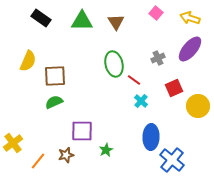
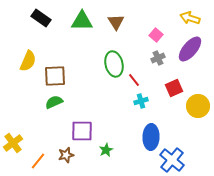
pink square: moved 22 px down
red line: rotated 16 degrees clockwise
cyan cross: rotated 32 degrees clockwise
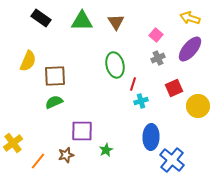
green ellipse: moved 1 px right, 1 px down
red line: moved 1 px left, 4 px down; rotated 56 degrees clockwise
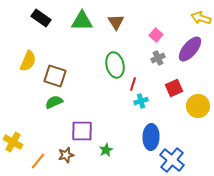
yellow arrow: moved 11 px right
brown square: rotated 20 degrees clockwise
yellow cross: moved 1 px up; rotated 24 degrees counterclockwise
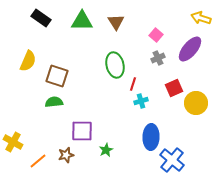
brown square: moved 2 px right
green semicircle: rotated 18 degrees clockwise
yellow circle: moved 2 px left, 3 px up
orange line: rotated 12 degrees clockwise
